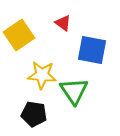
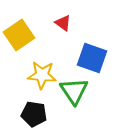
blue square: moved 8 px down; rotated 8 degrees clockwise
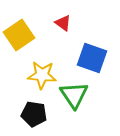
green triangle: moved 4 px down
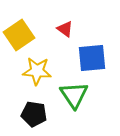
red triangle: moved 2 px right, 6 px down
blue square: rotated 24 degrees counterclockwise
yellow star: moved 5 px left, 4 px up
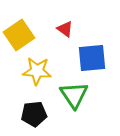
black pentagon: rotated 15 degrees counterclockwise
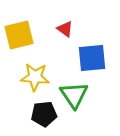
yellow square: rotated 20 degrees clockwise
yellow star: moved 2 px left, 6 px down
black pentagon: moved 10 px right
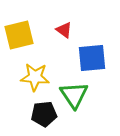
red triangle: moved 1 px left, 1 px down
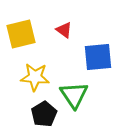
yellow square: moved 2 px right, 1 px up
blue square: moved 6 px right, 1 px up
black pentagon: rotated 25 degrees counterclockwise
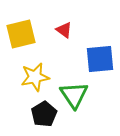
blue square: moved 2 px right, 2 px down
yellow star: rotated 16 degrees counterclockwise
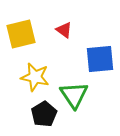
yellow star: rotated 24 degrees clockwise
